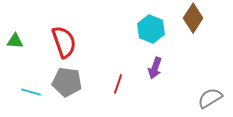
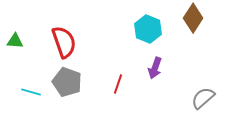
cyan hexagon: moved 3 px left
gray pentagon: rotated 12 degrees clockwise
gray semicircle: moved 7 px left; rotated 10 degrees counterclockwise
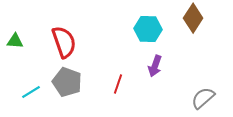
cyan hexagon: rotated 20 degrees counterclockwise
purple arrow: moved 2 px up
cyan line: rotated 48 degrees counterclockwise
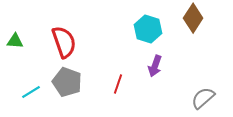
cyan hexagon: rotated 16 degrees clockwise
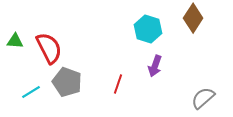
red semicircle: moved 15 px left, 6 px down; rotated 8 degrees counterclockwise
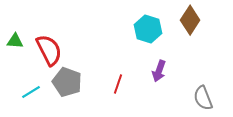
brown diamond: moved 3 px left, 2 px down
red semicircle: moved 2 px down
purple arrow: moved 4 px right, 5 px down
gray semicircle: rotated 70 degrees counterclockwise
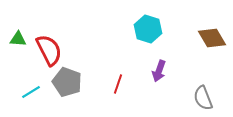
brown diamond: moved 22 px right, 18 px down; rotated 64 degrees counterclockwise
green triangle: moved 3 px right, 2 px up
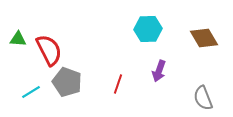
cyan hexagon: rotated 20 degrees counterclockwise
brown diamond: moved 8 px left
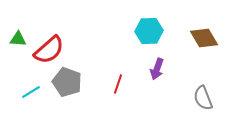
cyan hexagon: moved 1 px right, 2 px down
red semicircle: rotated 76 degrees clockwise
purple arrow: moved 2 px left, 2 px up
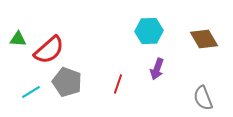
brown diamond: moved 1 px down
